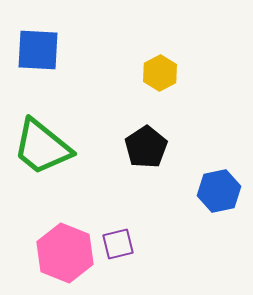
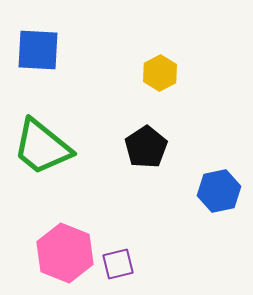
purple square: moved 20 px down
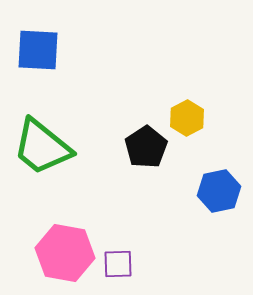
yellow hexagon: moved 27 px right, 45 px down
pink hexagon: rotated 12 degrees counterclockwise
purple square: rotated 12 degrees clockwise
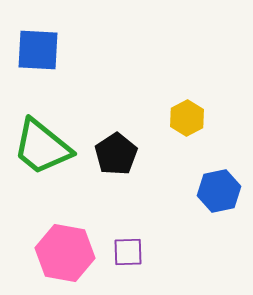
black pentagon: moved 30 px left, 7 px down
purple square: moved 10 px right, 12 px up
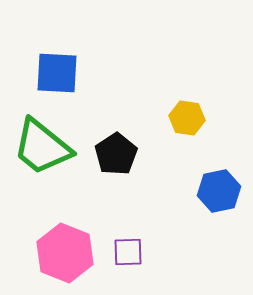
blue square: moved 19 px right, 23 px down
yellow hexagon: rotated 24 degrees counterclockwise
pink hexagon: rotated 12 degrees clockwise
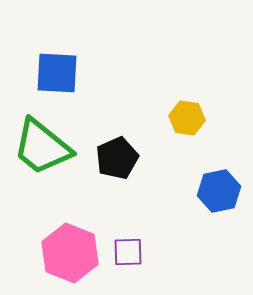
black pentagon: moved 1 px right, 4 px down; rotated 9 degrees clockwise
pink hexagon: moved 5 px right
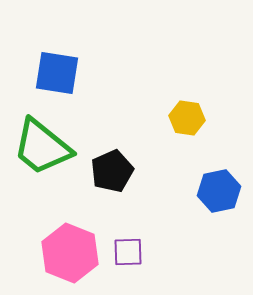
blue square: rotated 6 degrees clockwise
black pentagon: moved 5 px left, 13 px down
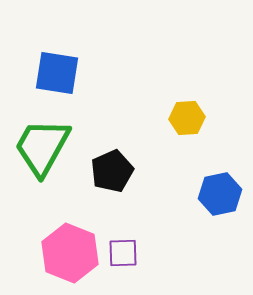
yellow hexagon: rotated 12 degrees counterclockwise
green trapezoid: rotated 80 degrees clockwise
blue hexagon: moved 1 px right, 3 px down
purple square: moved 5 px left, 1 px down
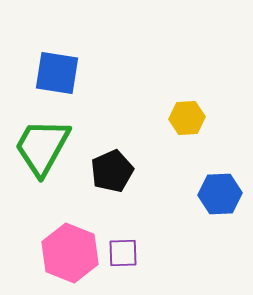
blue hexagon: rotated 9 degrees clockwise
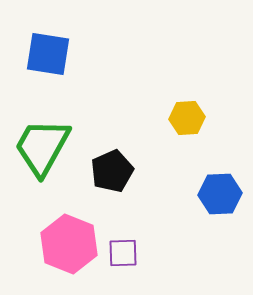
blue square: moved 9 px left, 19 px up
pink hexagon: moved 1 px left, 9 px up
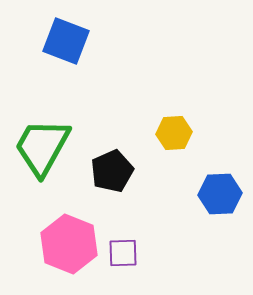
blue square: moved 18 px right, 13 px up; rotated 12 degrees clockwise
yellow hexagon: moved 13 px left, 15 px down
